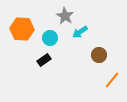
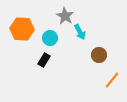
cyan arrow: rotated 84 degrees counterclockwise
black rectangle: rotated 24 degrees counterclockwise
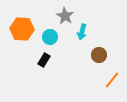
cyan arrow: moved 2 px right; rotated 42 degrees clockwise
cyan circle: moved 1 px up
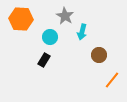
orange hexagon: moved 1 px left, 10 px up
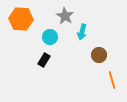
orange line: rotated 54 degrees counterclockwise
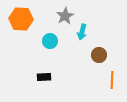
gray star: rotated 12 degrees clockwise
cyan circle: moved 4 px down
black rectangle: moved 17 px down; rotated 56 degrees clockwise
orange line: rotated 18 degrees clockwise
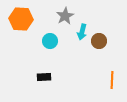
brown circle: moved 14 px up
